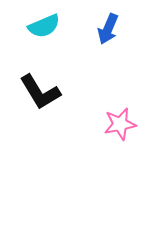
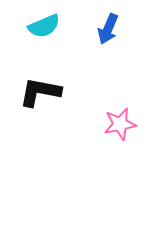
black L-shape: rotated 132 degrees clockwise
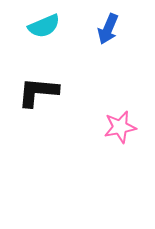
black L-shape: moved 2 px left; rotated 6 degrees counterclockwise
pink star: moved 3 px down
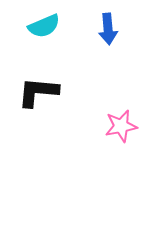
blue arrow: rotated 28 degrees counterclockwise
pink star: moved 1 px right, 1 px up
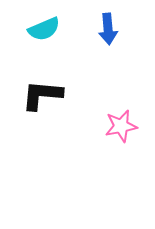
cyan semicircle: moved 3 px down
black L-shape: moved 4 px right, 3 px down
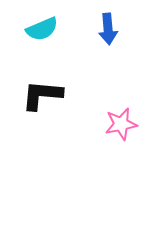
cyan semicircle: moved 2 px left
pink star: moved 2 px up
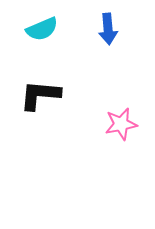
black L-shape: moved 2 px left
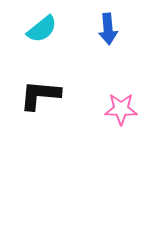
cyan semicircle: rotated 16 degrees counterclockwise
pink star: moved 15 px up; rotated 12 degrees clockwise
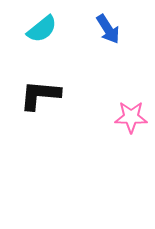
blue arrow: rotated 28 degrees counterclockwise
pink star: moved 10 px right, 8 px down
